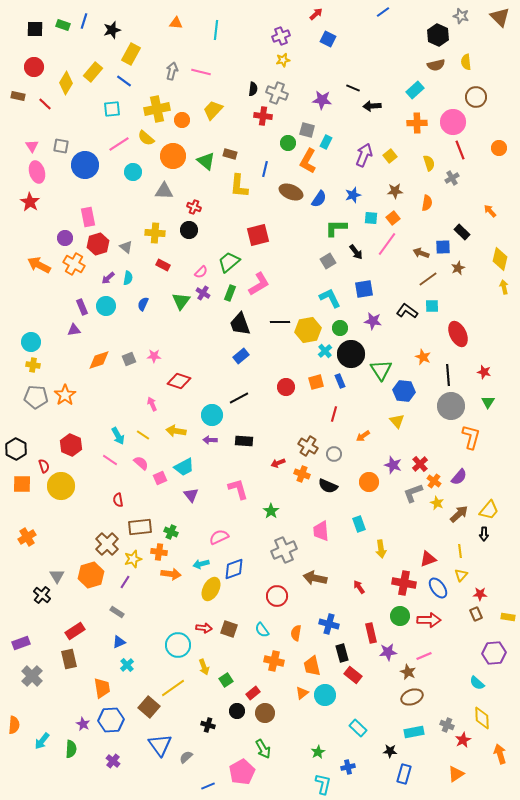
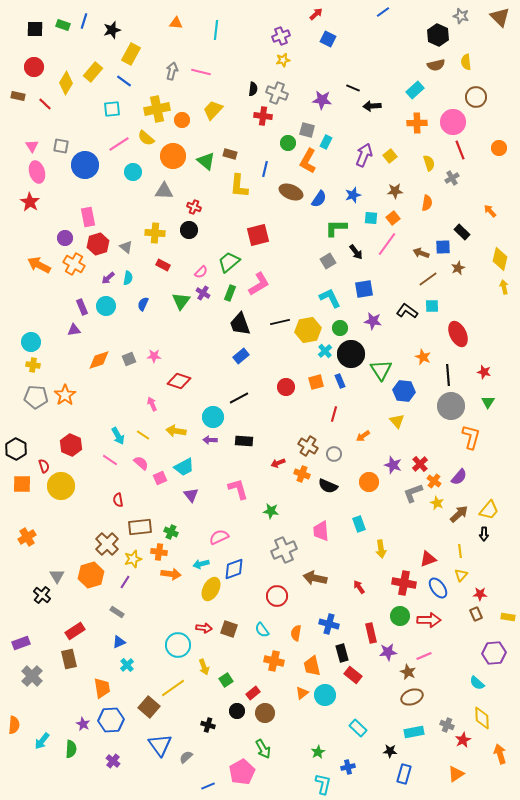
black line at (280, 322): rotated 12 degrees counterclockwise
cyan circle at (212, 415): moved 1 px right, 2 px down
green star at (271, 511): rotated 28 degrees counterclockwise
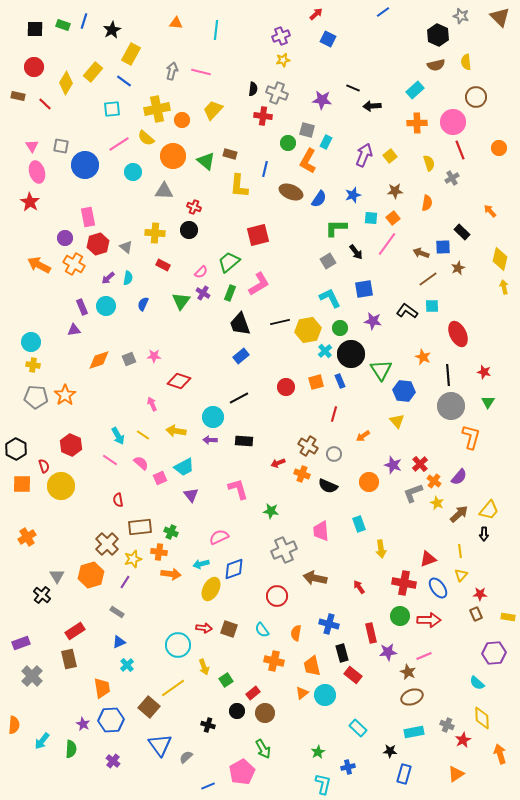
black star at (112, 30): rotated 12 degrees counterclockwise
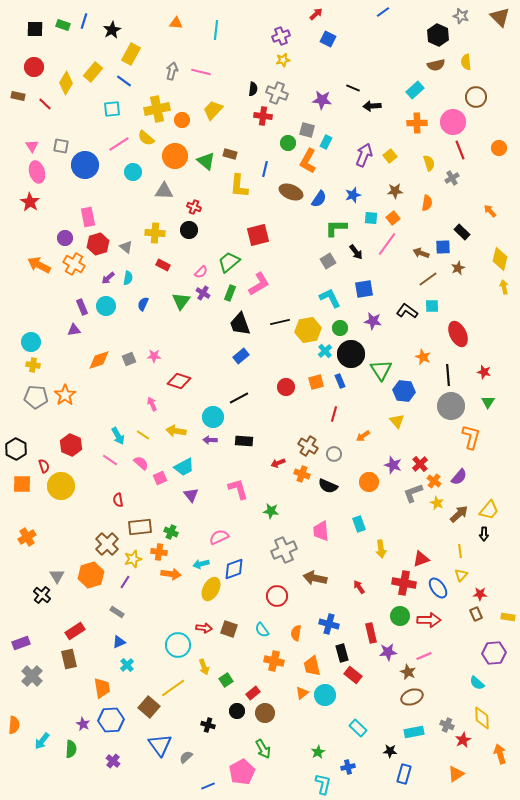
orange circle at (173, 156): moved 2 px right
red triangle at (428, 559): moved 7 px left
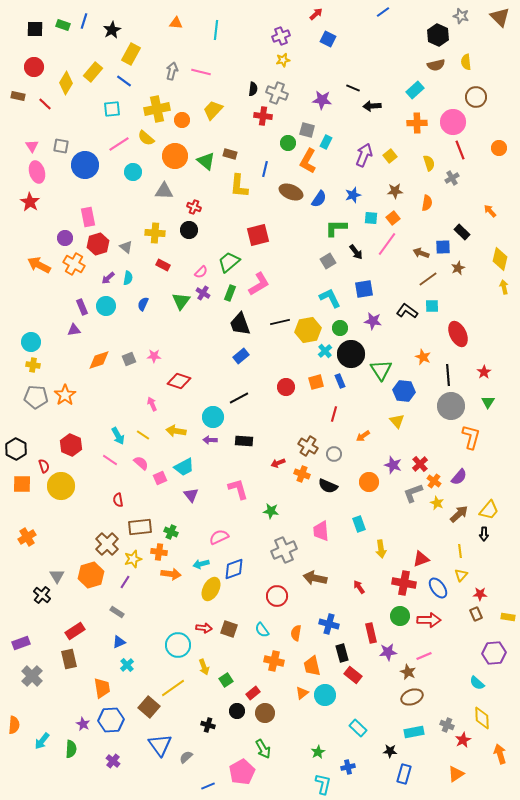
red star at (484, 372): rotated 24 degrees clockwise
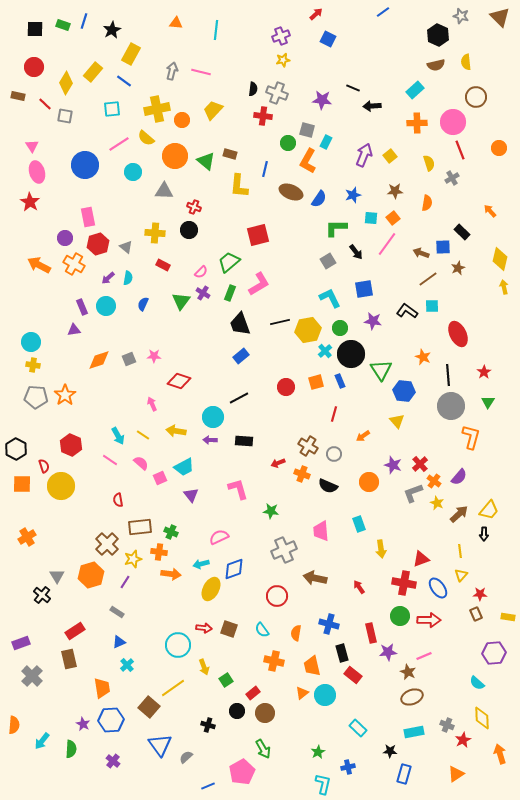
gray square at (61, 146): moved 4 px right, 30 px up
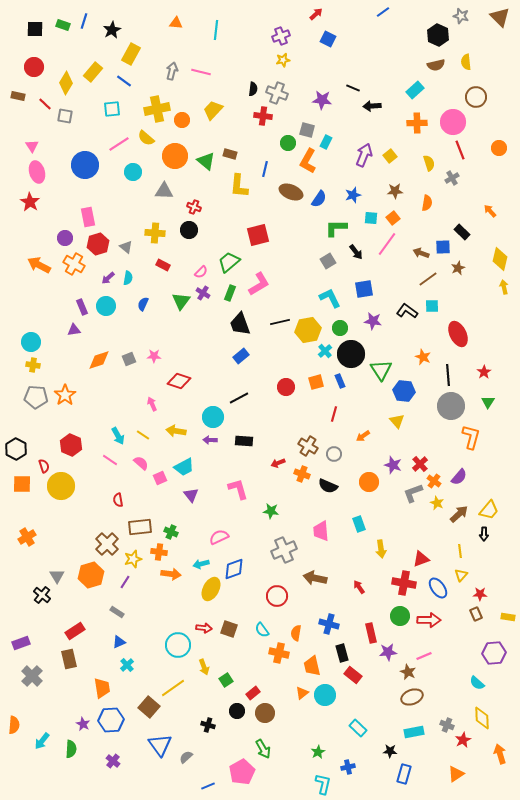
orange cross at (274, 661): moved 5 px right, 8 px up
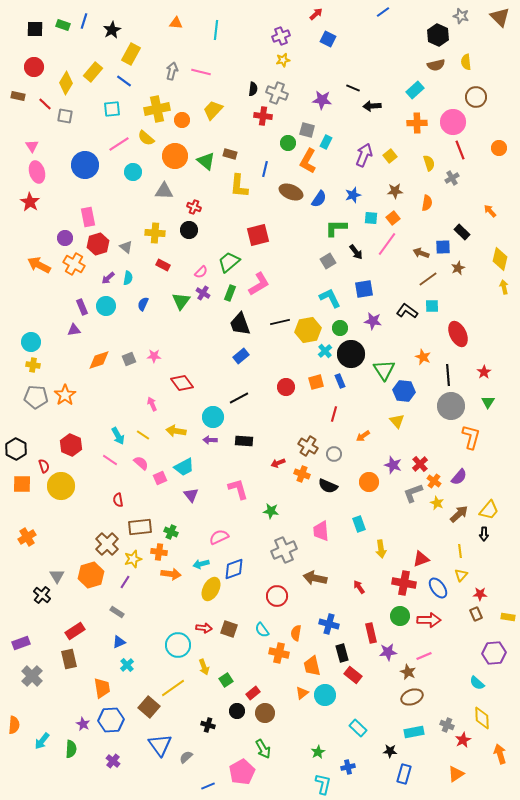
green triangle at (381, 370): moved 3 px right
red diamond at (179, 381): moved 3 px right, 2 px down; rotated 35 degrees clockwise
